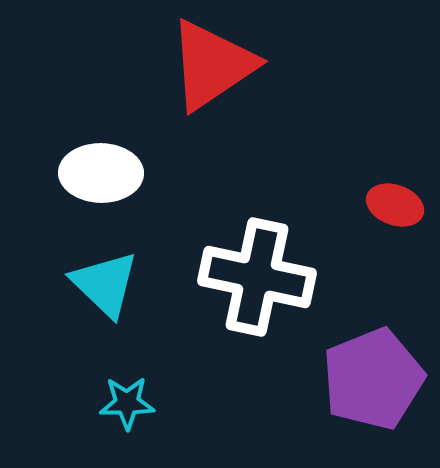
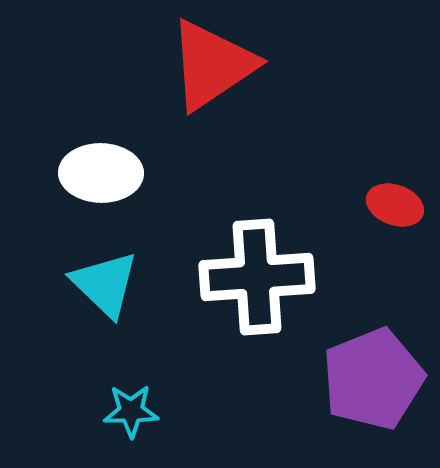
white cross: rotated 16 degrees counterclockwise
cyan star: moved 4 px right, 8 px down
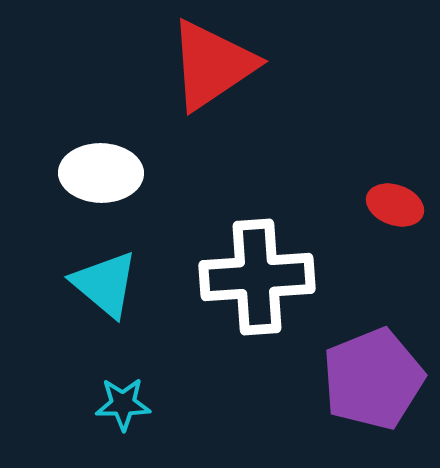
cyan triangle: rotated 4 degrees counterclockwise
cyan star: moved 8 px left, 7 px up
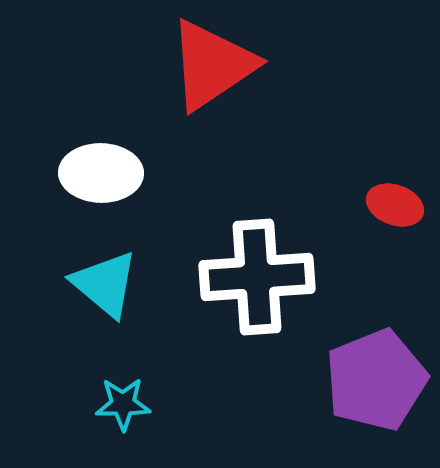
purple pentagon: moved 3 px right, 1 px down
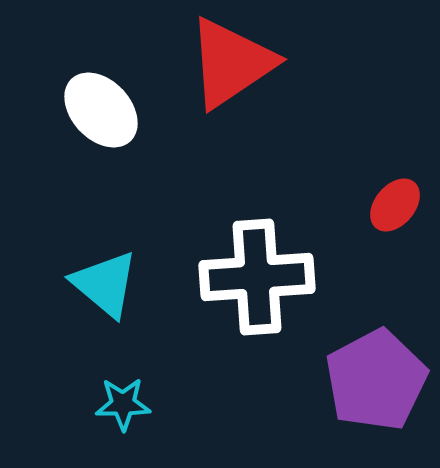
red triangle: moved 19 px right, 2 px up
white ellipse: moved 63 px up; rotated 46 degrees clockwise
red ellipse: rotated 70 degrees counterclockwise
purple pentagon: rotated 6 degrees counterclockwise
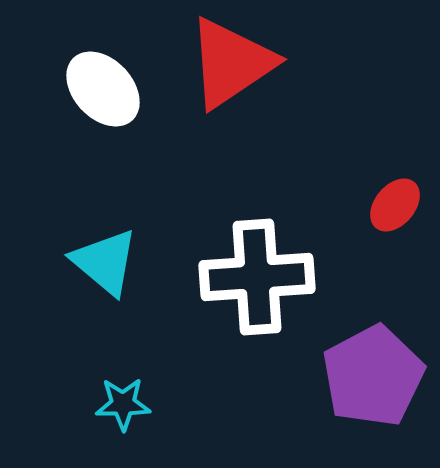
white ellipse: moved 2 px right, 21 px up
cyan triangle: moved 22 px up
purple pentagon: moved 3 px left, 4 px up
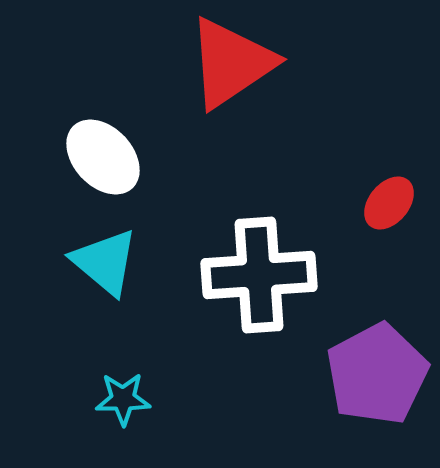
white ellipse: moved 68 px down
red ellipse: moved 6 px left, 2 px up
white cross: moved 2 px right, 2 px up
purple pentagon: moved 4 px right, 2 px up
cyan star: moved 5 px up
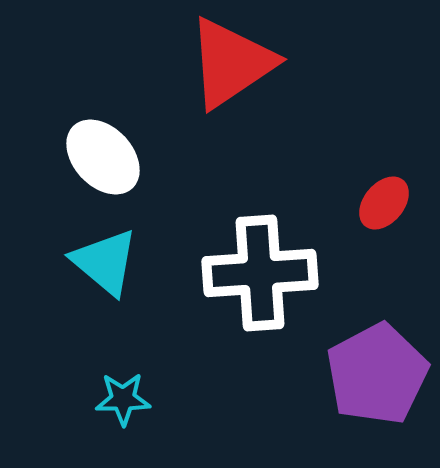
red ellipse: moved 5 px left
white cross: moved 1 px right, 2 px up
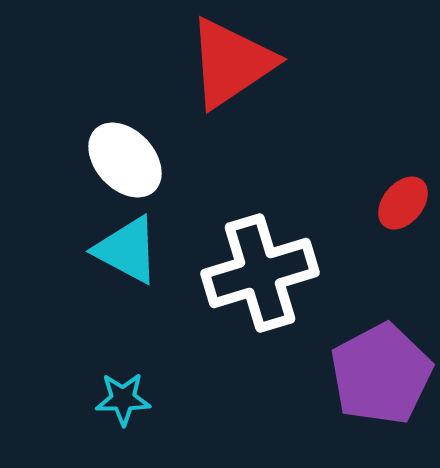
white ellipse: moved 22 px right, 3 px down
red ellipse: moved 19 px right
cyan triangle: moved 22 px right, 12 px up; rotated 12 degrees counterclockwise
white cross: rotated 13 degrees counterclockwise
purple pentagon: moved 4 px right
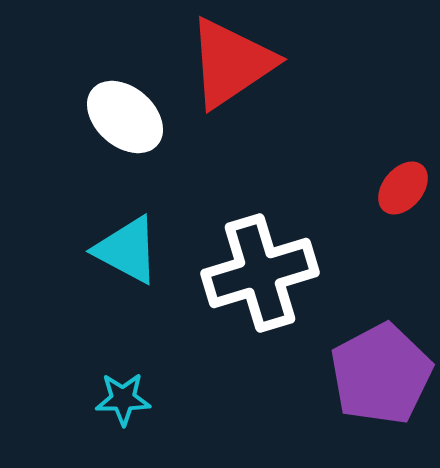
white ellipse: moved 43 px up; rotated 6 degrees counterclockwise
red ellipse: moved 15 px up
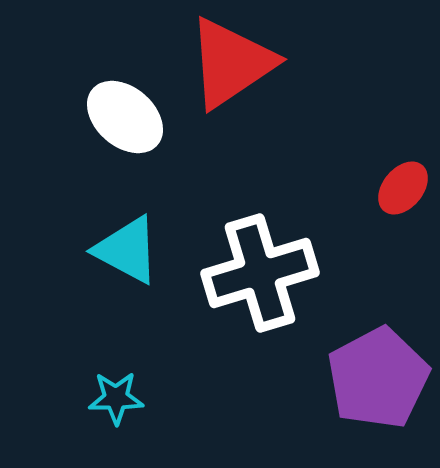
purple pentagon: moved 3 px left, 4 px down
cyan star: moved 7 px left, 1 px up
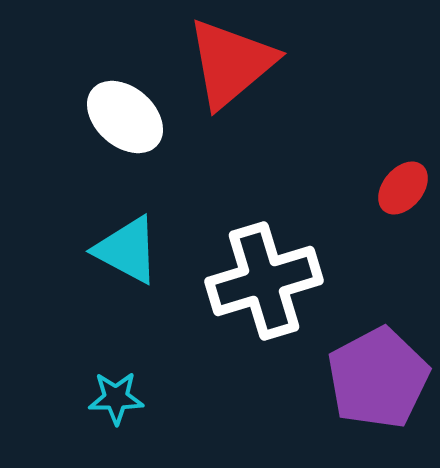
red triangle: rotated 6 degrees counterclockwise
white cross: moved 4 px right, 8 px down
